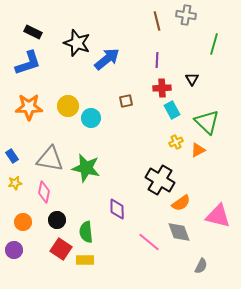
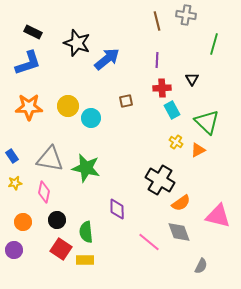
yellow cross: rotated 32 degrees counterclockwise
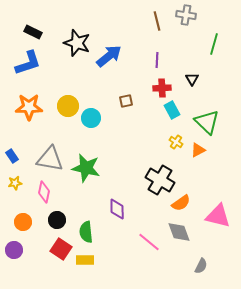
blue arrow: moved 2 px right, 3 px up
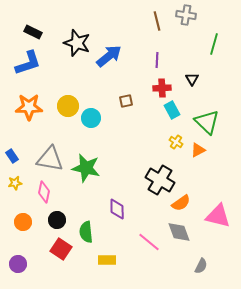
purple circle: moved 4 px right, 14 px down
yellow rectangle: moved 22 px right
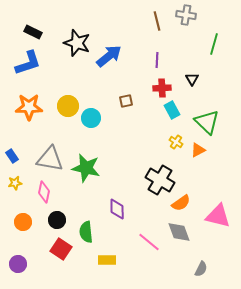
gray semicircle: moved 3 px down
